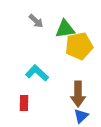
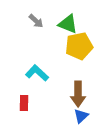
green triangle: moved 3 px right, 5 px up; rotated 30 degrees clockwise
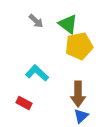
green triangle: rotated 15 degrees clockwise
red rectangle: rotated 63 degrees counterclockwise
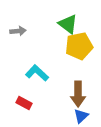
gray arrow: moved 18 px left, 10 px down; rotated 49 degrees counterclockwise
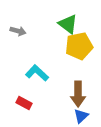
gray arrow: rotated 21 degrees clockwise
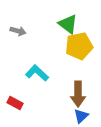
red rectangle: moved 9 px left
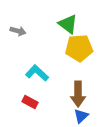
yellow pentagon: moved 2 px down; rotated 8 degrees clockwise
red rectangle: moved 15 px right, 1 px up
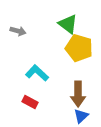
yellow pentagon: rotated 20 degrees clockwise
